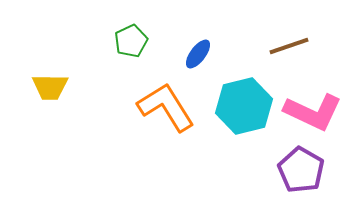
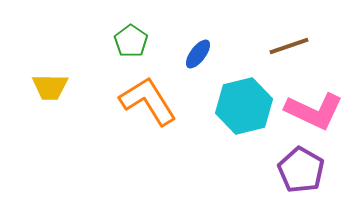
green pentagon: rotated 12 degrees counterclockwise
orange L-shape: moved 18 px left, 6 px up
pink L-shape: moved 1 px right, 1 px up
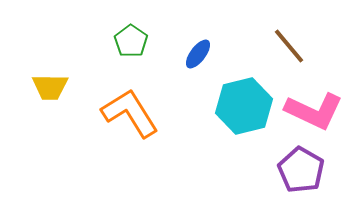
brown line: rotated 69 degrees clockwise
orange L-shape: moved 18 px left, 12 px down
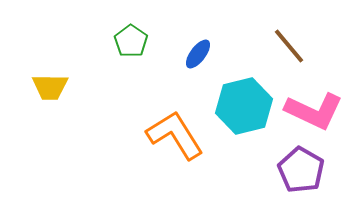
orange L-shape: moved 45 px right, 22 px down
